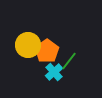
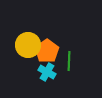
green line: rotated 36 degrees counterclockwise
cyan cross: moved 7 px left; rotated 18 degrees counterclockwise
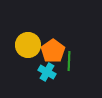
orange pentagon: moved 6 px right
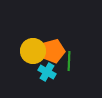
yellow circle: moved 5 px right, 6 px down
orange pentagon: rotated 20 degrees clockwise
